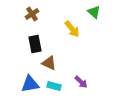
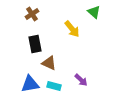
purple arrow: moved 2 px up
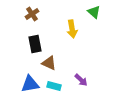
yellow arrow: rotated 30 degrees clockwise
